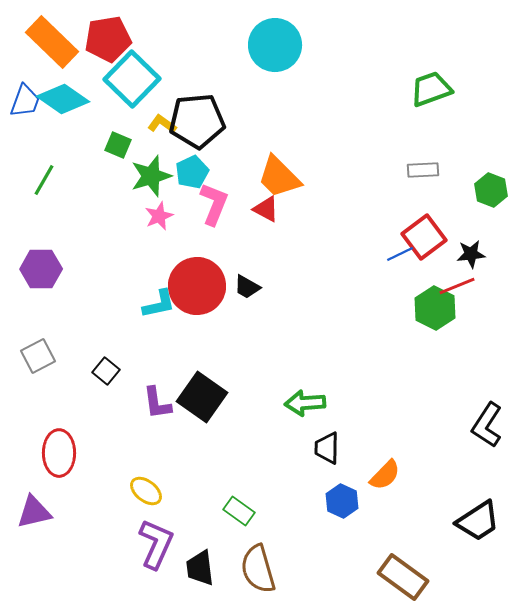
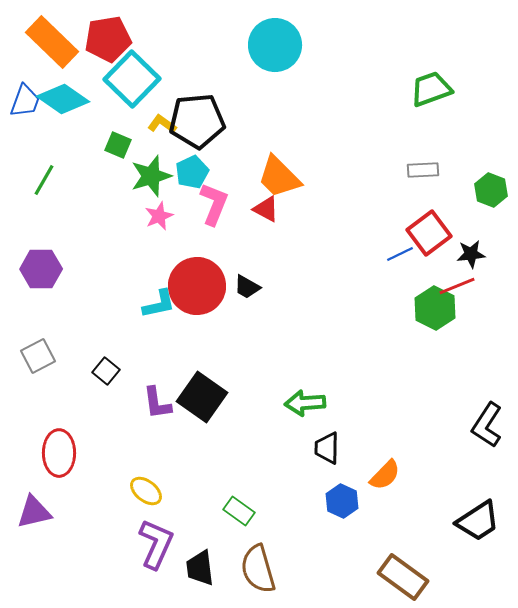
red square at (424, 237): moved 5 px right, 4 px up
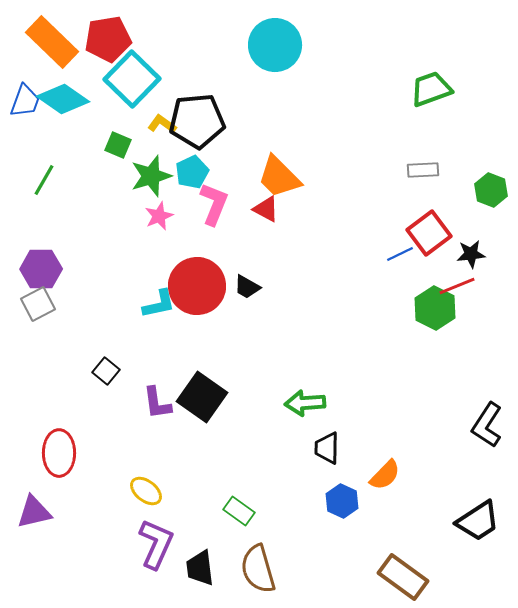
gray square at (38, 356): moved 52 px up
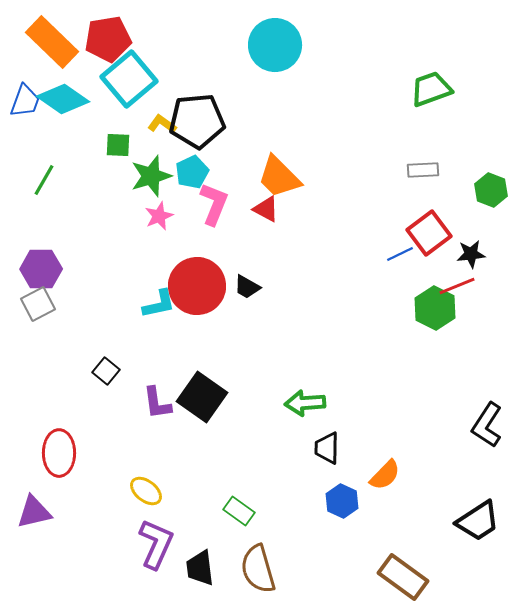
cyan square at (132, 79): moved 3 px left; rotated 6 degrees clockwise
green square at (118, 145): rotated 20 degrees counterclockwise
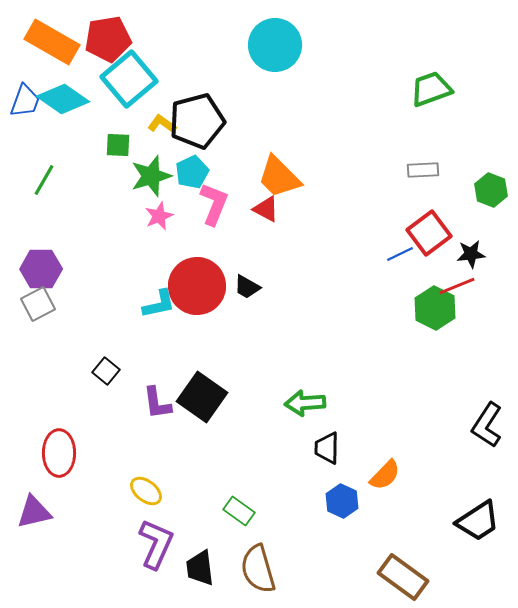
orange rectangle at (52, 42): rotated 14 degrees counterclockwise
black pentagon at (197, 121): rotated 10 degrees counterclockwise
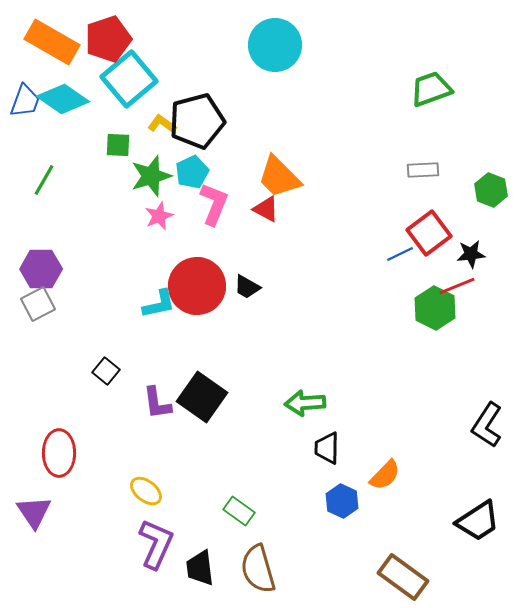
red pentagon at (108, 39): rotated 9 degrees counterclockwise
purple triangle at (34, 512): rotated 51 degrees counterclockwise
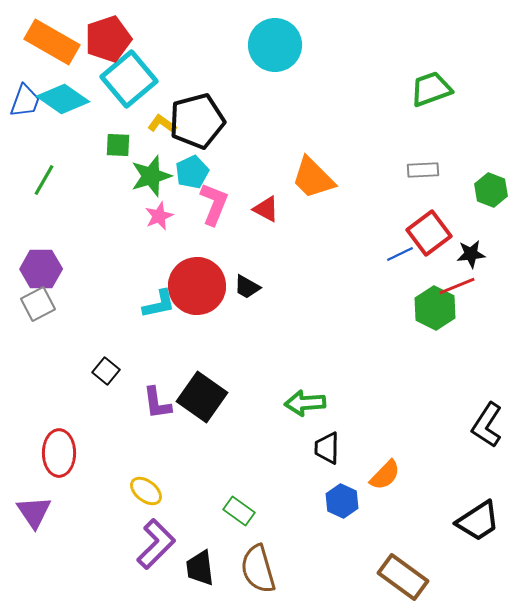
orange trapezoid at (279, 177): moved 34 px right, 1 px down
purple L-shape at (156, 544): rotated 21 degrees clockwise
